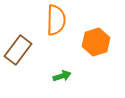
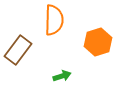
orange semicircle: moved 2 px left
orange hexagon: moved 2 px right
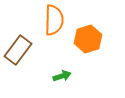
orange hexagon: moved 10 px left, 3 px up
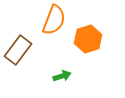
orange semicircle: rotated 20 degrees clockwise
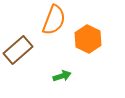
orange hexagon: rotated 16 degrees counterclockwise
brown rectangle: rotated 12 degrees clockwise
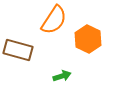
orange semicircle: rotated 12 degrees clockwise
brown rectangle: rotated 56 degrees clockwise
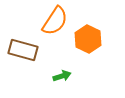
orange semicircle: moved 1 px right, 1 px down
brown rectangle: moved 5 px right
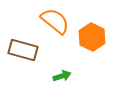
orange semicircle: rotated 84 degrees counterclockwise
orange hexagon: moved 4 px right, 2 px up
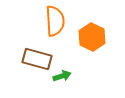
orange semicircle: rotated 48 degrees clockwise
brown rectangle: moved 14 px right, 9 px down
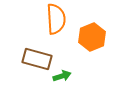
orange semicircle: moved 1 px right, 2 px up
orange hexagon: rotated 12 degrees clockwise
